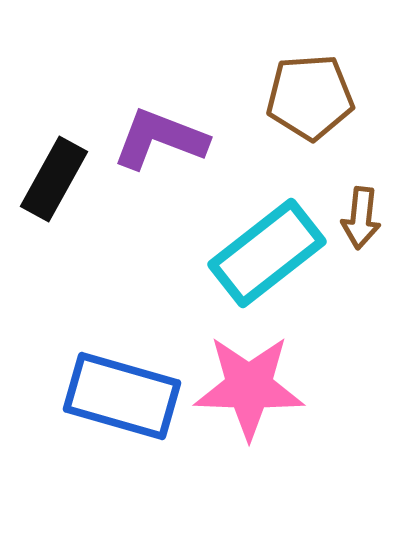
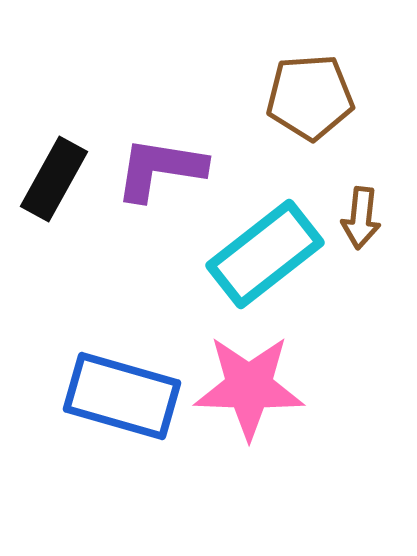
purple L-shape: moved 30 px down; rotated 12 degrees counterclockwise
cyan rectangle: moved 2 px left, 1 px down
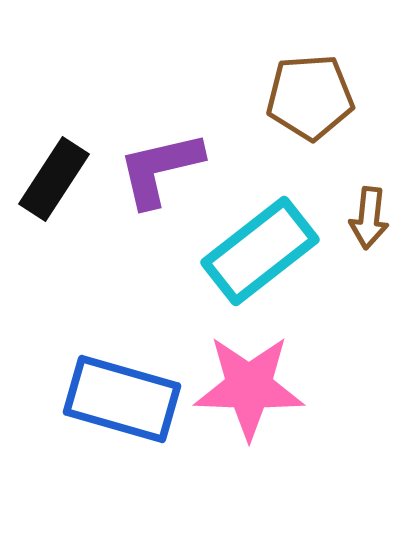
purple L-shape: rotated 22 degrees counterclockwise
black rectangle: rotated 4 degrees clockwise
brown arrow: moved 8 px right
cyan rectangle: moved 5 px left, 3 px up
blue rectangle: moved 3 px down
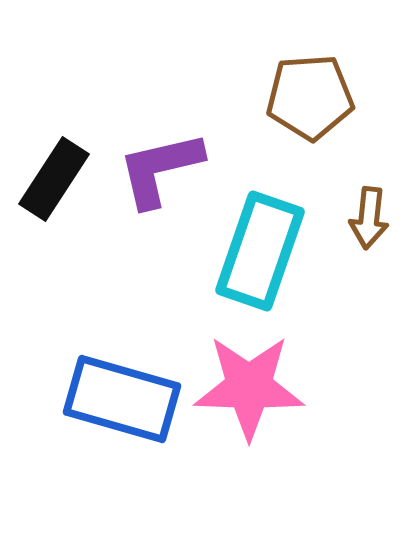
cyan rectangle: rotated 33 degrees counterclockwise
